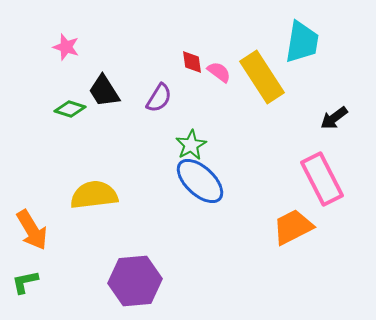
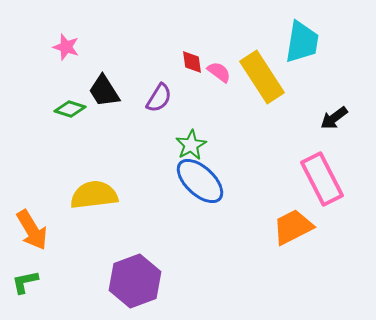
purple hexagon: rotated 15 degrees counterclockwise
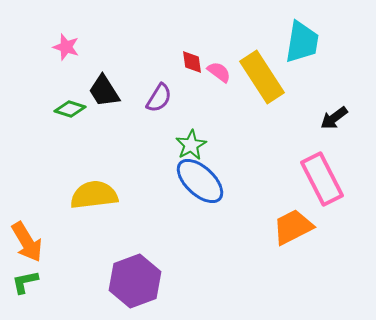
orange arrow: moved 5 px left, 12 px down
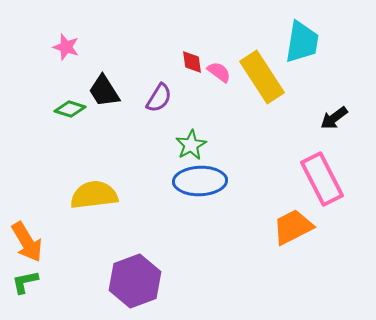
blue ellipse: rotated 45 degrees counterclockwise
